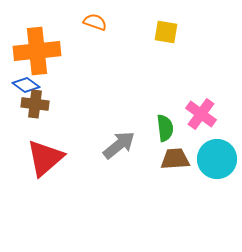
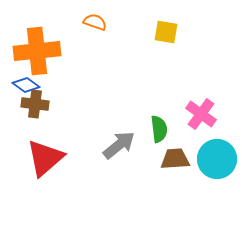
green semicircle: moved 6 px left, 1 px down
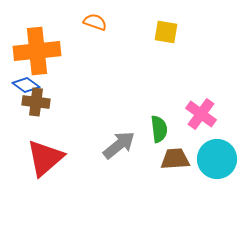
brown cross: moved 1 px right, 2 px up
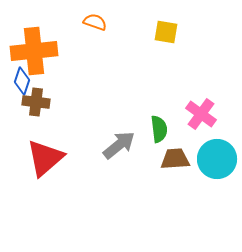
orange cross: moved 3 px left
blue diamond: moved 4 px left, 4 px up; rotated 72 degrees clockwise
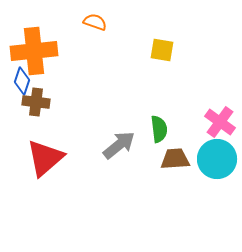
yellow square: moved 4 px left, 18 px down
pink cross: moved 19 px right, 8 px down
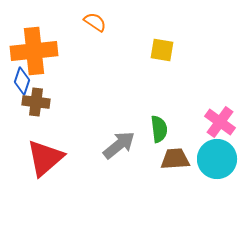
orange semicircle: rotated 15 degrees clockwise
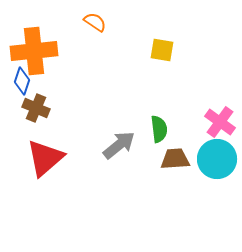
brown cross: moved 6 px down; rotated 16 degrees clockwise
